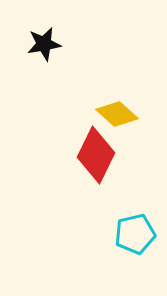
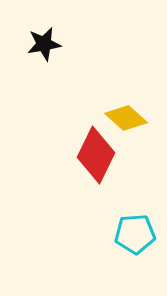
yellow diamond: moved 9 px right, 4 px down
cyan pentagon: rotated 9 degrees clockwise
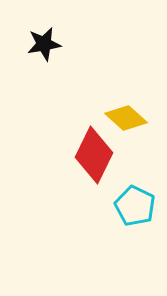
red diamond: moved 2 px left
cyan pentagon: moved 28 px up; rotated 30 degrees clockwise
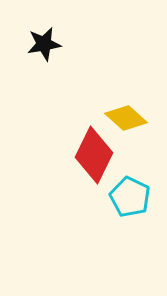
cyan pentagon: moved 5 px left, 9 px up
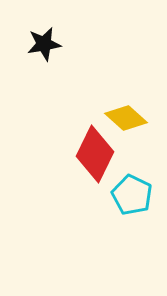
red diamond: moved 1 px right, 1 px up
cyan pentagon: moved 2 px right, 2 px up
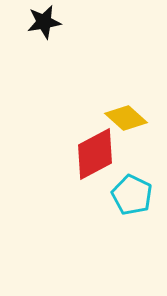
black star: moved 22 px up
red diamond: rotated 36 degrees clockwise
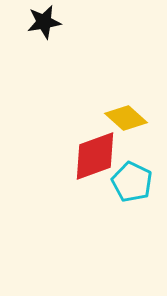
red diamond: moved 2 px down; rotated 8 degrees clockwise
cyan pentagon: moved 13 px up
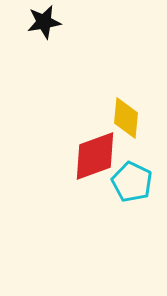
yellow diamond: rotated 54 degrees clockwise
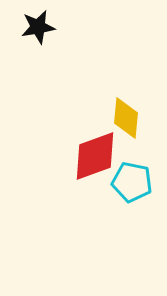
black star: moved 6 px left, 5 px down
cyan pentagon: rotated 15 degrees counterclockwise
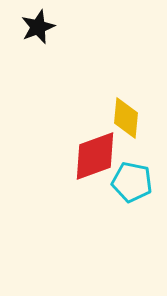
black star: rotated 12 degrees counterclockwise
